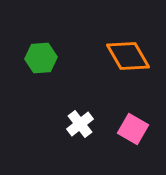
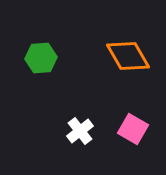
white cross: moved 7 px down
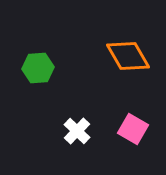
green hexagon: moved 3 px left, 10 px down
white cross: moved 3 px left; rotated 8 degrees counterclockwise
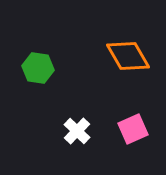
green hexagon: rotated 12 degrees clockwise
pink square: rotated 36 degrees clockwise
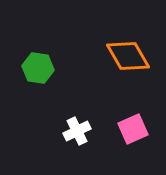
white cross: rotated 20 degrees clockwise
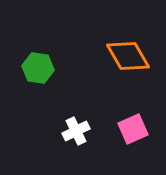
white cross: moved 1 px left
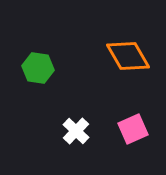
white cross: rotated 20 degrees counterclockwise
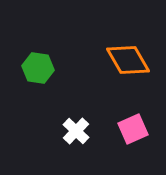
orange diamond: moved 4 px down
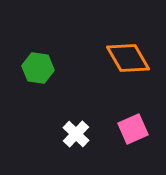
orange diamond: moved 2 px up
white cross: moved 3 px down
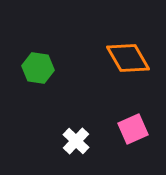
white cross: moved 7 px down
